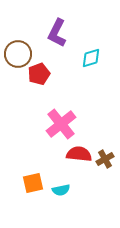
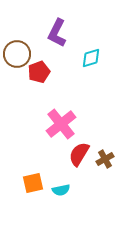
brown circle: moved 1 px left
red pentagon: moved 2 px up
red semicircle: rotated 65 degrees counterclockwise
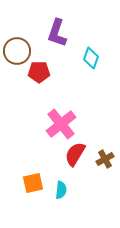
purple L-shape: rotated 8 degrees counterclockwise
brown circle: moved 3 px up
cyan diamond: rotated 55 degrees counterclockwise
red pentagon: rotated 20 degrees clockwise
red semicircle: moved 4 px left
cyan semicircle: rotated 72 degrees counterclockwise
